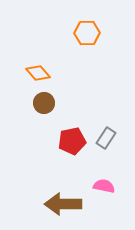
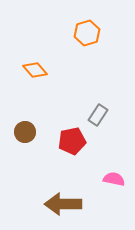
orange hexagon: rotated 15 degrees counterclockwise
orange diamond: moved 3 px left, 3 px up
brown circle: moved 19 px left, 29 px down
gray rectangle: moved 8 px left, 23 px up
pink semicircle: moved 10 px right, 7 px up
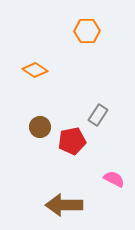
orange hexagon: moved 2 px up; rotated 15 degrees clockwise
orange diamond: rotated 15 degrees counterclockwise
brown circle: moved 15 px right, 5 px up
pink semicircle: rotated 15 degrees clockwise
brown arrow: moved 1 px right, 1 px down
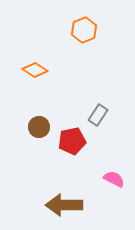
orange hexagon: moved 3 px left, 1 px up; rotated 20 degrees counterclockwise
brown circle: moved 1 px left
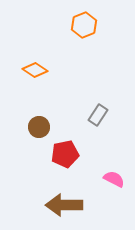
orange hexagon: moved 5 px up
red pentagon: moved 7 px left, 13 px down
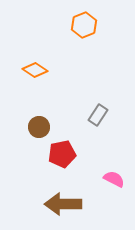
red pentagon: moved 3 px left
brown arrow: moved 1 px left, 1 px up
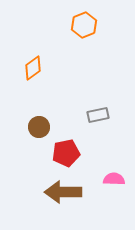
orange diamond: moved 2 px left, 2 px up; rotated 70 degrees counterclockwise
gray rectangle: rotated 45 degrees clockwise
red pentagon: moved 4 px right, 1 px up
pink semicircle: rotated 25 degrees counterclockwise
brown arrow: moved 12 px up
